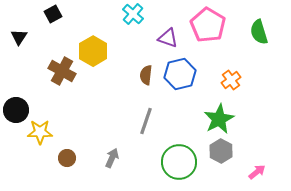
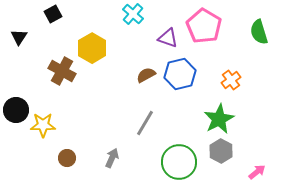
pink pentagon: moved 4 px left, 1 px down
yellow hexagon: moved 1 px left, 3 px up
brown semicircle: rotated 54 degrees clockwise
gray line: moved 1 px left, 2 px down; rotated 12 degrees clockwise
yellow star: moved 3 px right, 7 px up
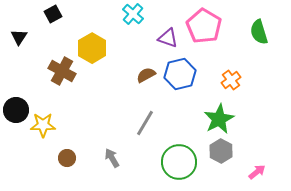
gray arrow: rotated 54 degrees counterclockwise
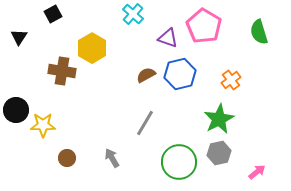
brown cross: rotated 20 degrees counterclockwise
gray hexagon: moved 2 px left, 2 px down; rotated 20 degrees clockwise
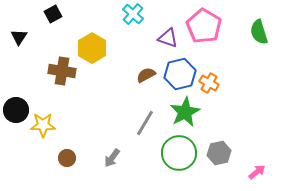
orange cross: moved 22 px left, 3 px down; rotated 24 degrees counterclockwise
green star: moved 34 px left, 7 px up
gray arrow: rotated 114 degrees counterclockwise
green circle: moved 9 px up
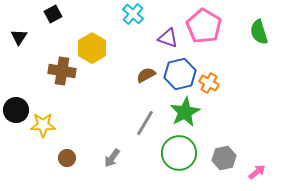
gray hexagon: moved 5 px right, 5 px down
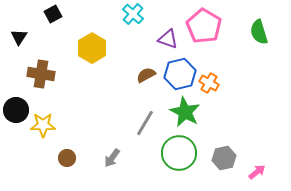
purple triangle: moved 1 px down
brown cross: moved 21 px left, 3 px down
green star: rotated 16 degrees counterclockwise
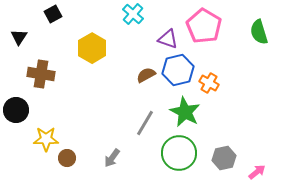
blue hexagon: moved 2 px left, 4 px up
yellow star: moved 3 px right, 14 px down
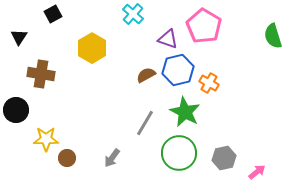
green semicircle: moved 14 px right, 4 px down
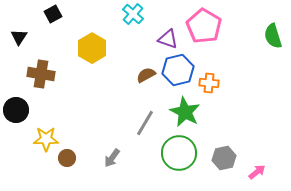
orange cross: rotated 24 degrees counterclockwise
